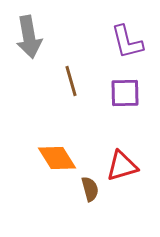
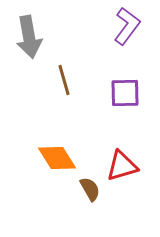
purple L-shape: moved 16 px up; rotated 129 degrees counterclockwise
brown line: moved 7 px left, 1 px up
brown semicircle: rotated 15 degrees counterclockwise
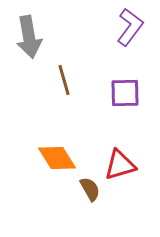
purple L-shape: moved 3 px right, 1 px down
red triangle: moved 2 px left, 1 px up
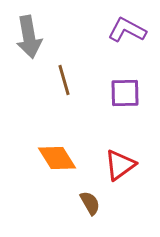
purple L-shape: moved 3 px left, 3 px down; rotated 99 degrees counterclockwise
red triangle: rotated 20 degrees counterclockwise
brown semicircle: moved 14 px down
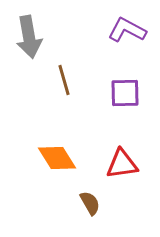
red triangle: moved 2 px right, 1 px up; rotated 28 degrees clockwise
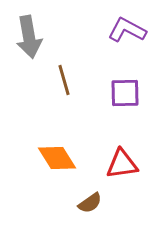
brown semicircle: rotated 85 degrees clockwise
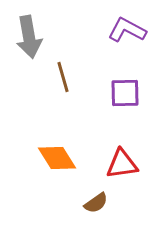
brown line: moved 1 px left, 3 px up
brown semicircle: moved 6 px right
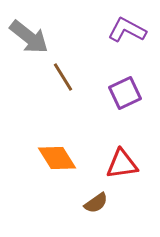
gray arrow: rotated 42 degrees counterclockwise
brown line: rotated 16 degrees counterclockwise
purple square: rotated 24 degrees counterclockwise
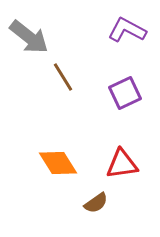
orange diamond: moved 1 px right, 5 px down
